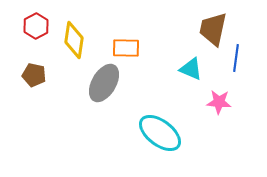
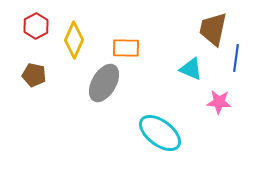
yellow diamond: rotated 15 degrees clockwise
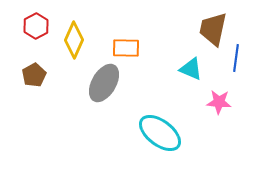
brown pentagon: rotated 30 degrees clockwise
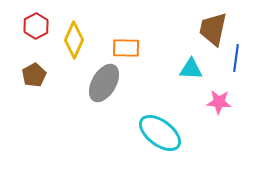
cyan triangle: rotated 20 degrees counterclockwise
